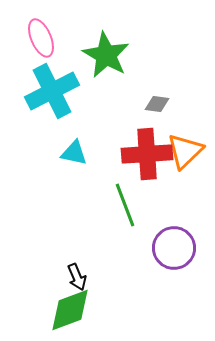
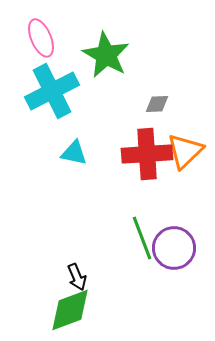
gray diamond: rotated 10 degrees counterclockwise
green line: moved 17 px right, 33 px down
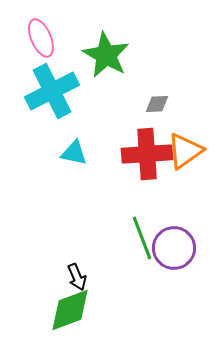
orange triangle: rotated 9 degrees clockwise
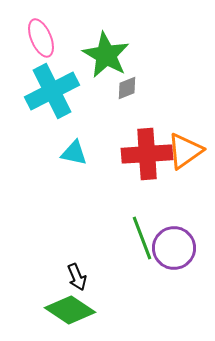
gray diamond: moved 30 px left, 16 px up; rotated 20 degrees counterclockwise
green diamond: rotated 54 degrees clockwise
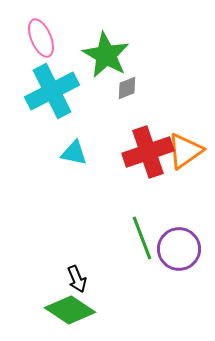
red cross: moved 1 px right, 2 px up; rotated 15 degrees counterclockwise
purple circle: moved 5 px right, 1 px down
black arrow: moved 2 px down
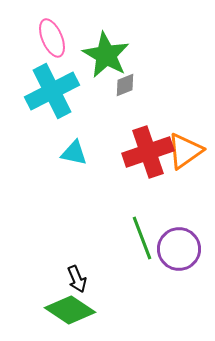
pink ellipse: moved 11 px right
gray diamond: moved 2 px left, 3 px up
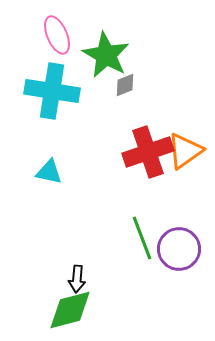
pink ellipse: moved 5 px right, 3 px up
cyan cross: rotated 36 degrees clockwise
cyan triangle: moved 25 px left, 19 px down
black arrow: rotated 28 degrees clockwise
green diamond: rotated 48 degrees counterclockwise
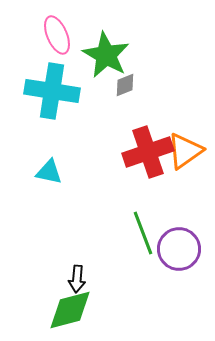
green line: moved 1 px right, 5 px up
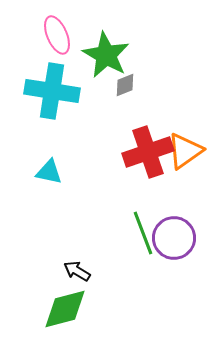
purple circle: moved 5 px left, 11 px up
black arrow: moved 8 px up; rotated 116 degrees clockwise
green diamond: moved 5 px left, 1 px up
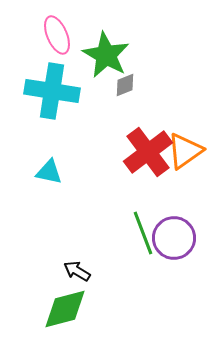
red cross: rotated 18 degrees counterclockwise
